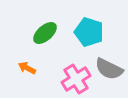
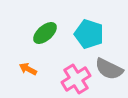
cyan pentagon: moved 2 px down
orange arrow: moved 1 px right, 1 px down
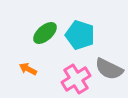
cyan pentagon: moved 9 px left, 1 px down
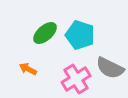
gray semicircle: moved 1 px right, 1 px up
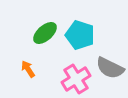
orange arrow: rotated 30 degrees clockwise
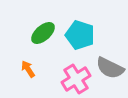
green ellipse: moved 2 px left
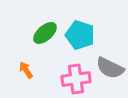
green ellipse: moved 2 px right
orange arrow: moved 2 px left, 1 px down
pink cross: rotated 24 degrees clockwise
